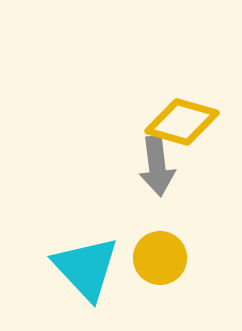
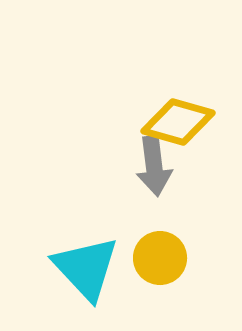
yellow diamond: moved 4 px left
gray arrow: moved 3 px left
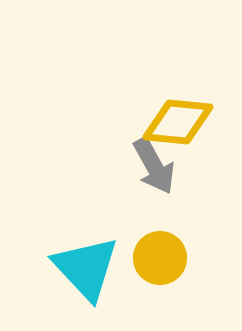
yellow diamond: rotated 10 degrees counterclockwise
gray arrow: rotated 22 degrees counterclockwise
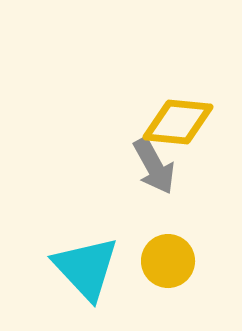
yellow circle: moved 8 px right, 3 px down
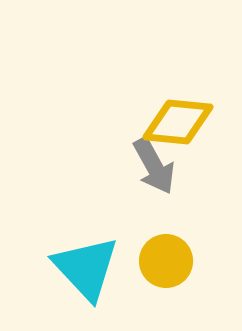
yellow circle: moved 2 px left
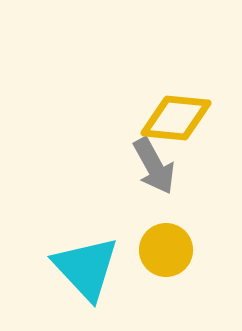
yellow diamond: moved 2 px left, 4 px up
yellow circle: moved 11 px up
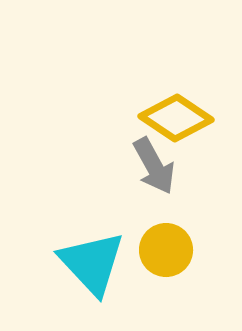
yellow diamond: rotated 28 degrees clockwise
cyan triangle: moved 6 px right, 5 px up
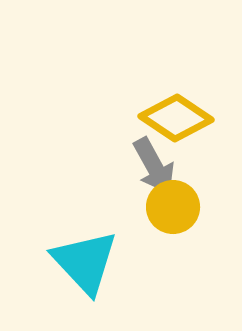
yellow circle: moved 7 px right, 43 px up
cyan triangle: moved 7 px left, 1 px up
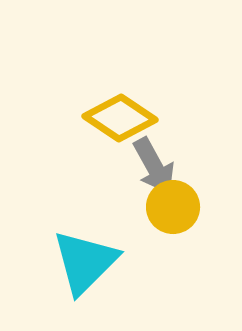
yellow diamond: moved 56 px left
cyan triangle: rotated 28 degrees clockwise
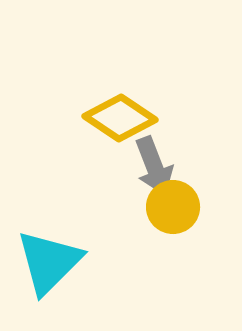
gray arrow: rotated 8 degrees clockwise
cyan triangle: moved 36 px left
